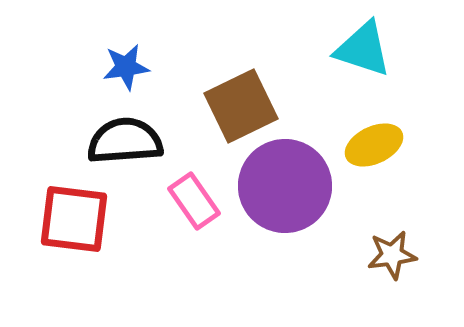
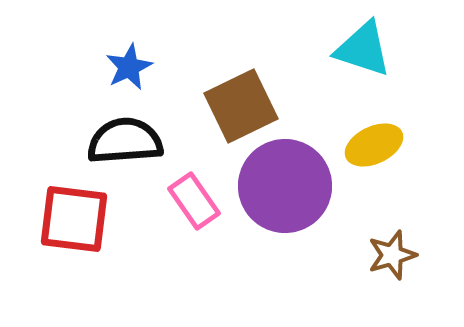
blue star: moved 3 px right; rotated 18 degrees counterclockwise
brown star: rotated 9 degrees counterclockwise
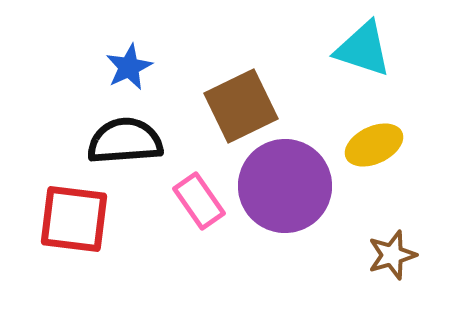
pink rectangle: moved 5 px right
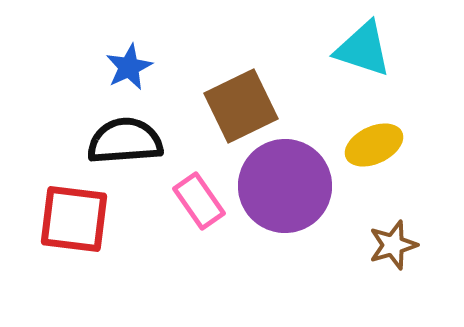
brown star: moved 1 px right, 10 px up
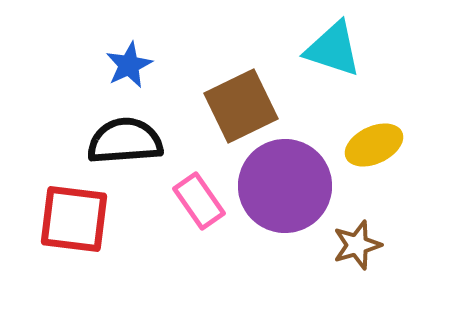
cyan triangle: moved 30 px left
blue star: moved 2 px up
brown star: moved 36 px left
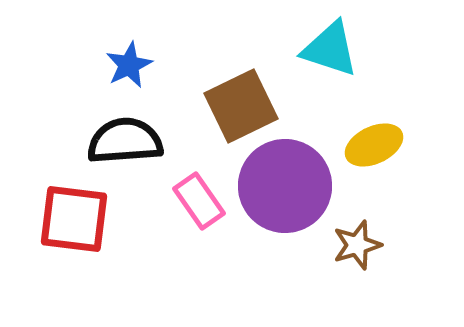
cyan triangle: moved 3 px left
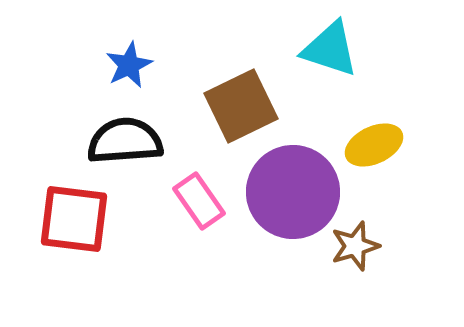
purple circle: moved 8 px right, 6 px down
brown star: moved 2 px left, 1 px down
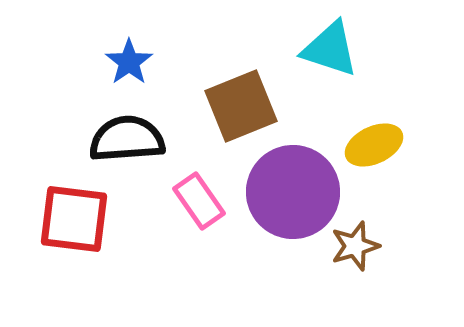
blue star: moved 3 px up; rotated 9 degrees counterclockwise
brown square: rotated 4 degrees clockwise
black semicircle: moved 2 px right, 2 px up
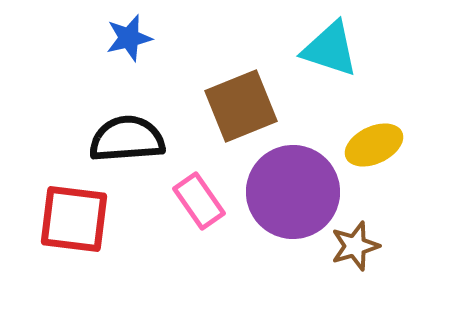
blue star: moved 24 px up; rotated 21 degrees clockwise
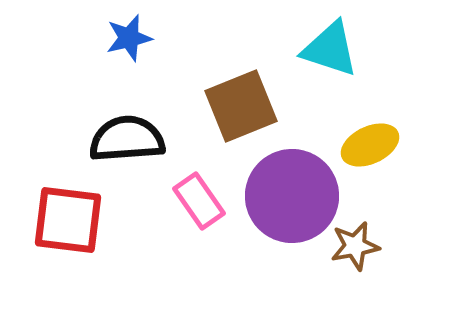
yellow ellipse: moved 4 px left
purple circle: moved 1 px left, 4 px down
red square: moved 6 px left, 1 px down
brown star: rotated 6 degrees clockwise
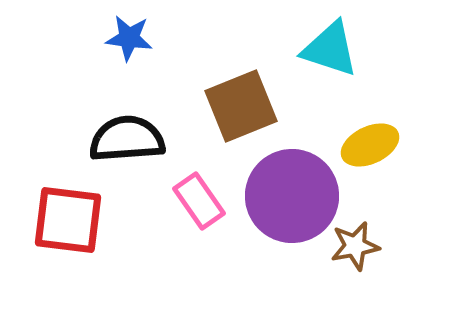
blue star: rotated 21 degrees clockwise
